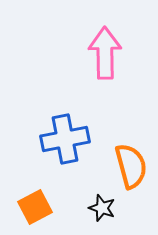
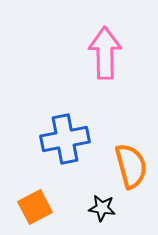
black star: rotated 12 degrees counterclockwise
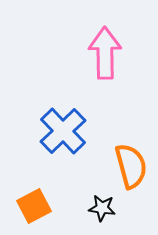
blue cross: moved 2 px left, 8 px up; rotated 33 degrees counterclockwise
orange square: moved 1 px left, 1 px up
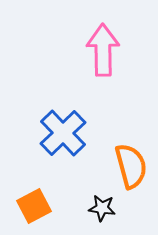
pink arrow: moved 2 px left, 3 px up
blue cross: moved 2 px down
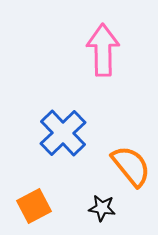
orange semicircle: rotated 24 degrees counterclockwise
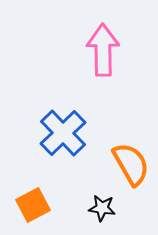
orange semicircle: moved 2 px up; rotated 9 degrees clockwise
orange square: moved 1 px left, 1 px up
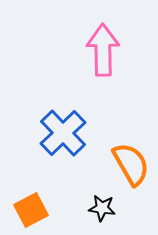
orange square: moved 2 px left, 5 px down
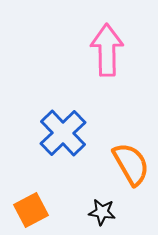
pink arrow: moved 4 px right
black star: moved 4 px down
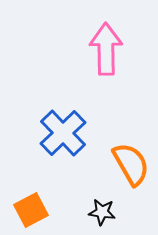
pink arrow: moved 1 px left, 1 px up
